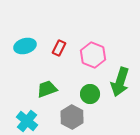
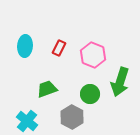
cyan ellipse: rotated 70 degrees counterclockwise
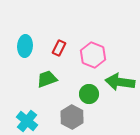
green arrow: rotated 80 degrees clockwise
green trapezoid: moved 10 px up
green circle: moved 1 px left
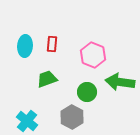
red rectangle: moved 7 px left, 4 px up; rotated 21 degrees counterclockwise
green circle: moved 2 px left, 2 px up
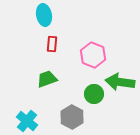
cyan ellipse: moved 19 px right, 31 px up; rotated 15 degrees counterclockwise
green circle: moved 7 px right, 2 px down
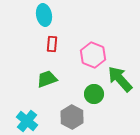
green arrow: moved 3 px up; rotated 40 degrees clockwise
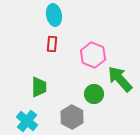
cyan ellipse: moved 10 px right
green trapezoid: moved 8 px left, 8 px down; rotated 110 degrees clockwise
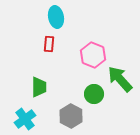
cyan ellipse: moved 2 px right, 2 px down
red rectangle: moved 3 px left
gray hexagon: moved 1 px left, 1 px up
cyan cross: moved 2 px left, 2 px up; rotated 15 degrees clockwise
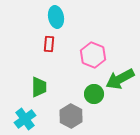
green arrow: rotated 76 degrees counterclockwise
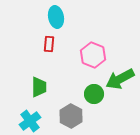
cyan cross: moved 5 px right, 2 px down
